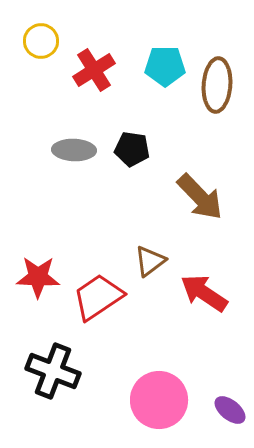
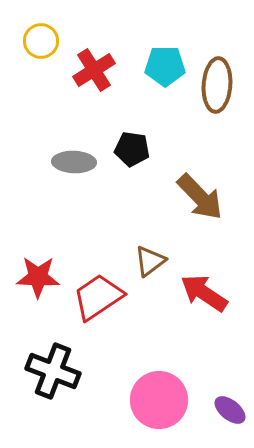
gray ellipse: moved 12 px down
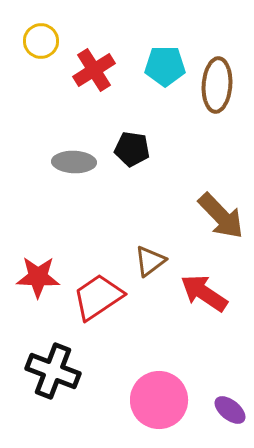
brown arrow: moved 21 px right, 19 px down
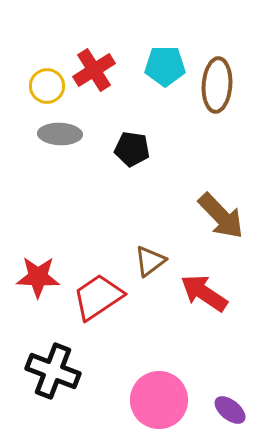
yellow circle: moved 6 px right, 45 px down
gray ellipse: moved 14 px left, 28 px up
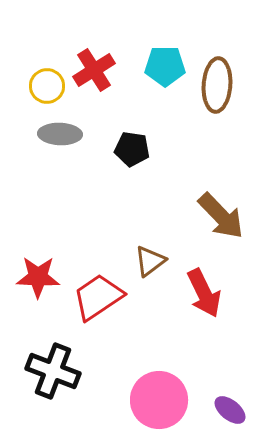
red arrow: rotated 150 degrees counterclockwise
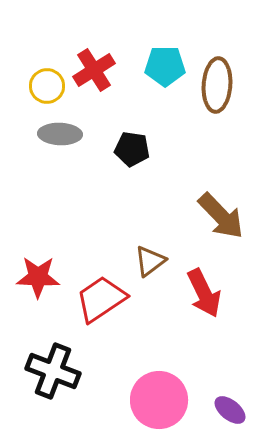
red trapezoid: moved 3 px right, 2 px down
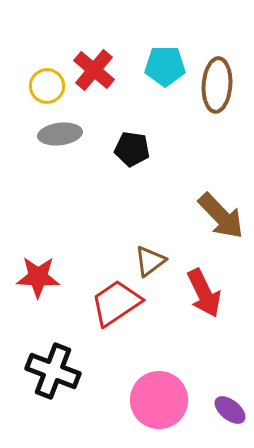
red cross: rotated 18 degrees counterclockwise
gray ellipse: rotated 9 degrees counterclockwise
red trapezoid: moved 15 px right, 4 px down
